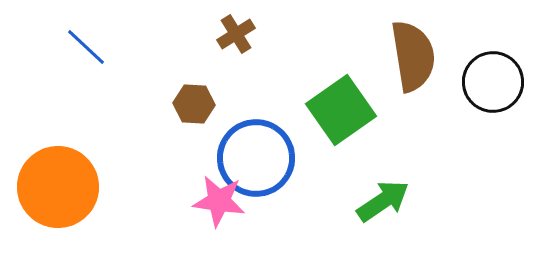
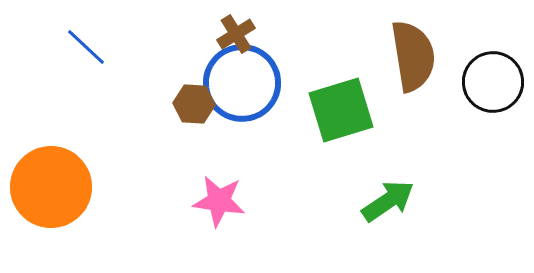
green square: rotated 18 degrees clockwise
blue circle: moved 14 px left, 75 px up
orange circle: moved 7 px left
green arrow: moved 5 px right
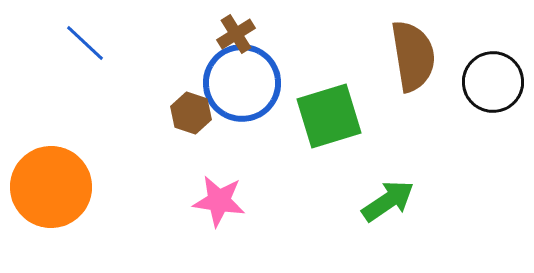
blue line: moved 1 px left, 4 px up
brown hexagon: moved 3 px left, 9 px down; rotated 15 degrees clockwise
green square: moved 12 px left, 6 px down
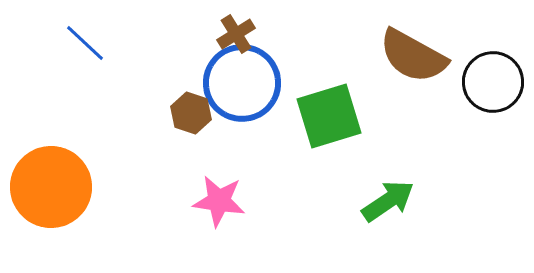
brown semicircle: rotated 128 degrees clockwise
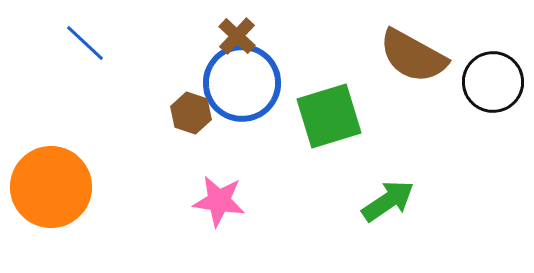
brown cross: moved 1 px right, 2 px down; rotated 15 degrees counterclockwise
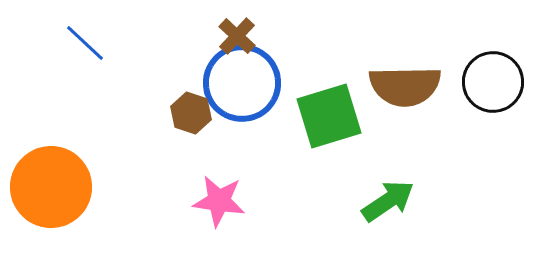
brown semicircle: moved 8 px left, 30 px down; rotated 30 degrees counterclockwise
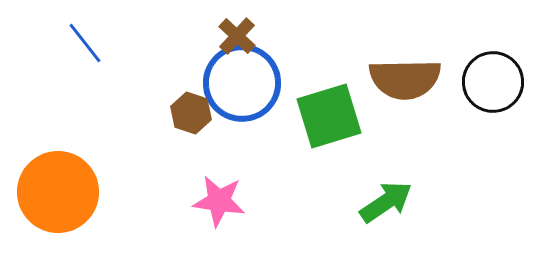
blue line: rotated 9 degrees clockwise
brown semicircle: moved 7 px up
orange circle: moved 7 px right, 5 px down
green arrow: moved 2 px left, 1 px down
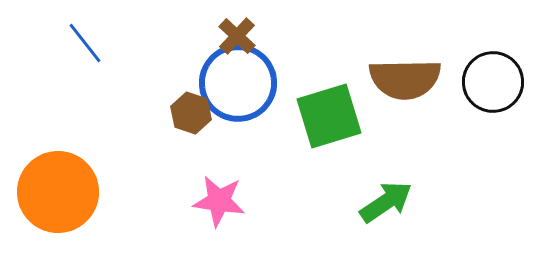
blue circle: moved 4 px left
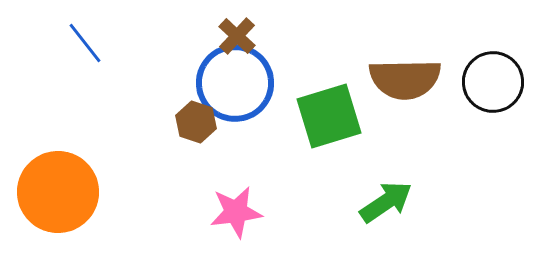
blue circle: moved 3 px left
brown hexagon: moved 5 px right, 9 px down
pink star: moved 17 px right, 11 px down; rotated 16 degrees counterclockwise
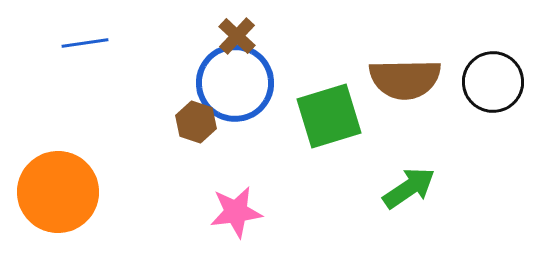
blue line: rotated 60 degrees counterclockwise
green arrow: moved 23 px right, 14 px up
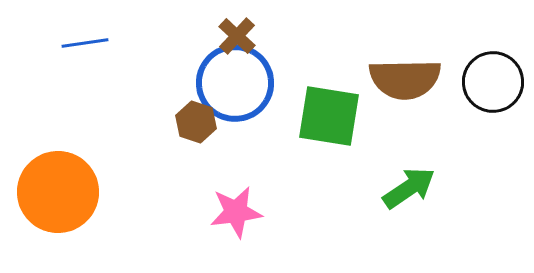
green square: rotated 26 degrees clockwise
